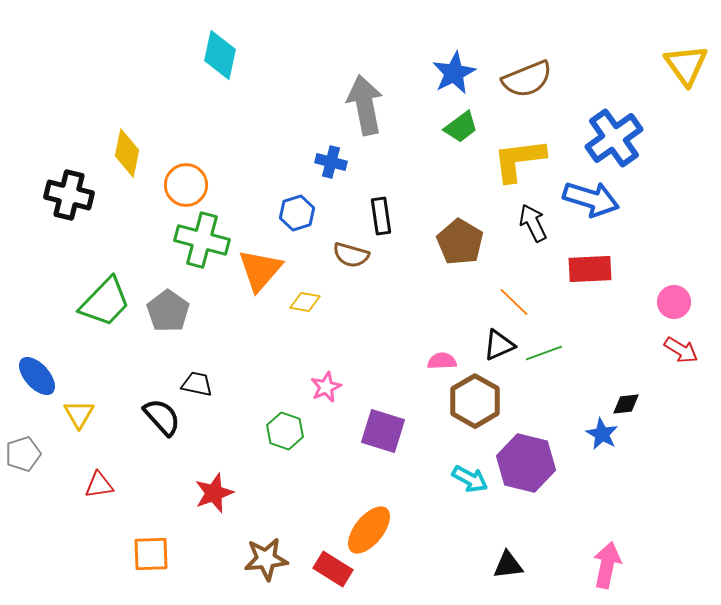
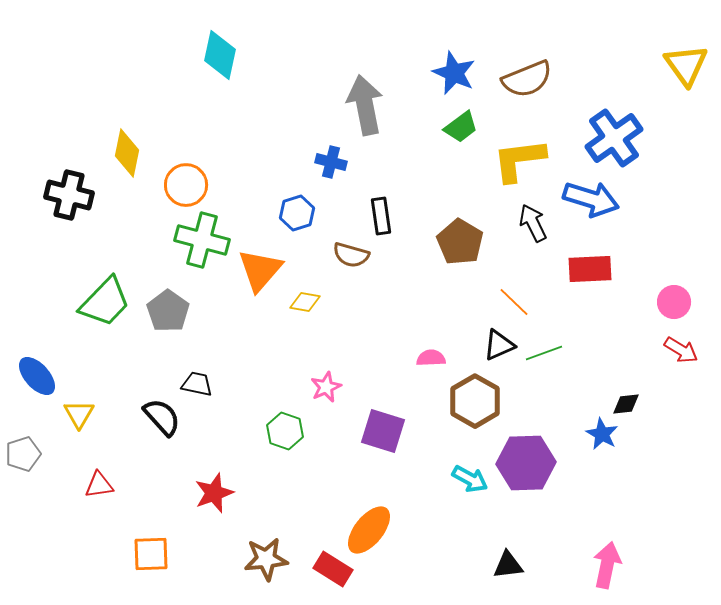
blue star at (454, 73): rotated 21 degrees counterclockwise
pink semicircle at (442, 361): moved 11 px left, 3 px up
purple hexagon at (526, 463): rotated 16 degrees counterclockwise
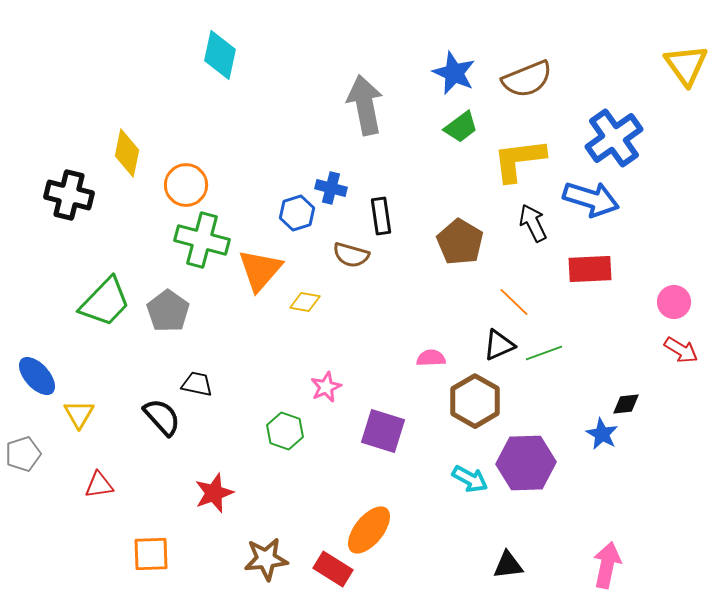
blue cross at (331, 162): moved 26 px down
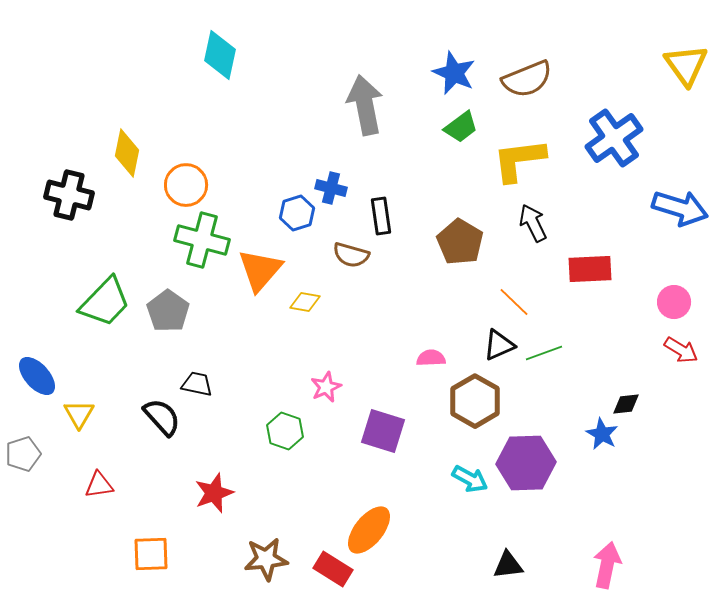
blue arrow at (591, 199): moved 89 px right, 9 px down
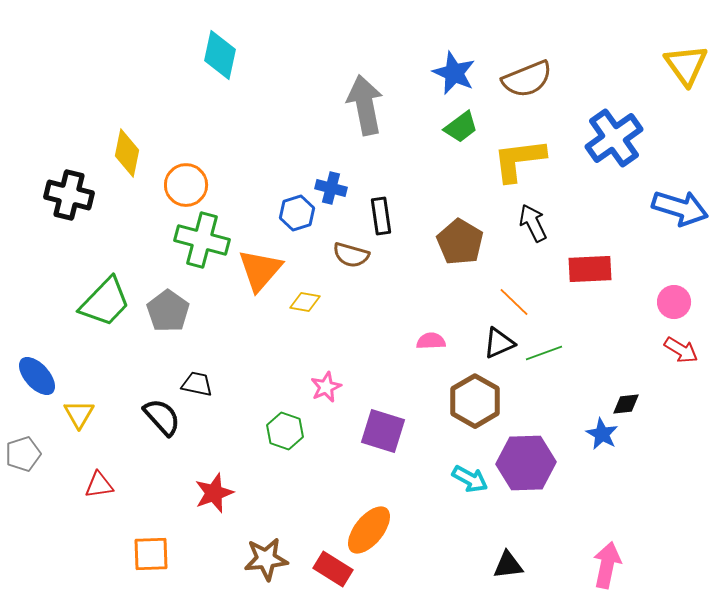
black triangle at (499, 345): moved 2 px up
pink semicircle at (431, 358): moved 17 px up
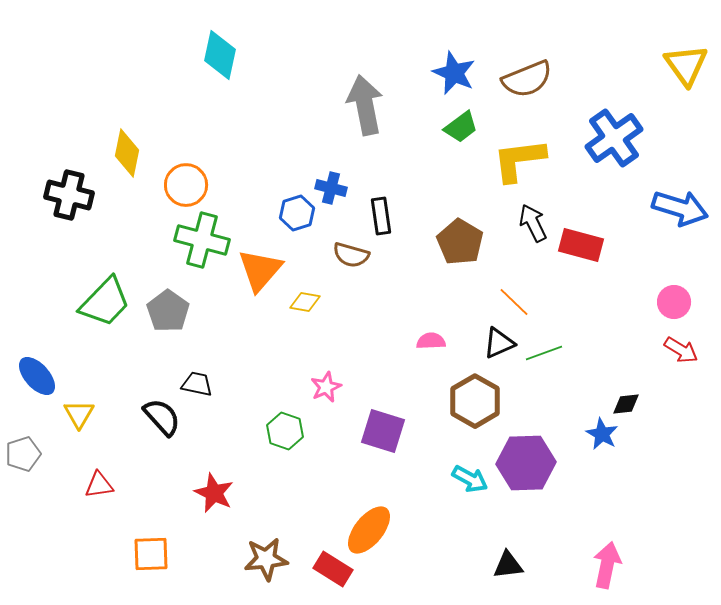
red rectangle at (590, 269): moved 9 px left, 24 px up; rotated 18 degrees clockwise
red star at (214, 493): rotated 27 degrees counterclockwise
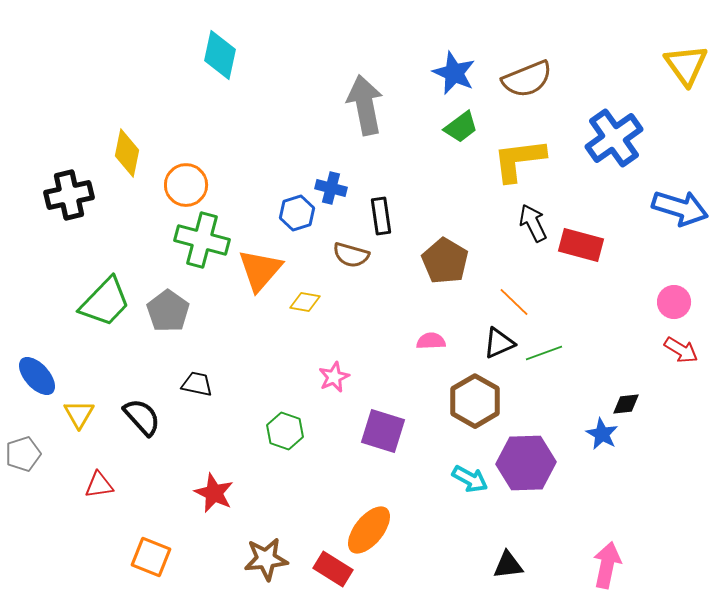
black cross at (69, 195): rotated 27 degrees counterclockwise
brown pentagon at (460, 242): moved 15 px left, 19 px down
pink star at (326, 387): moved 8 px right, 10 px up
black semicircle at (162, 417): moved 20 px left
orange square at (151, 554): moved 3 px down; rotated 24 degrees clockwise
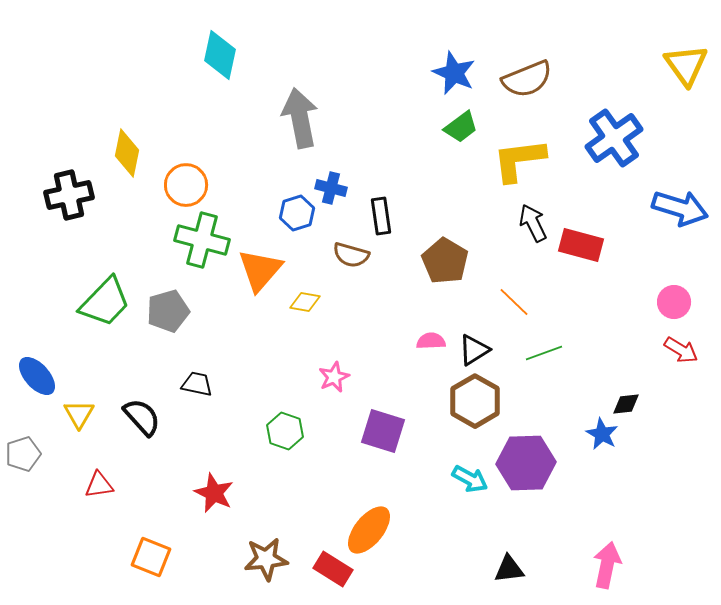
gray arrow at (365, 105): moved 65 px left, 13 px down
gray pentagon at (168, 311): rotated 21 degrees clockwise
black triangle at (499, 343): moved 25 px left, 7 px down; rotated 8 degrees counterclockwise
black triangle at (508, 565): moved 1 px right, 4 px down
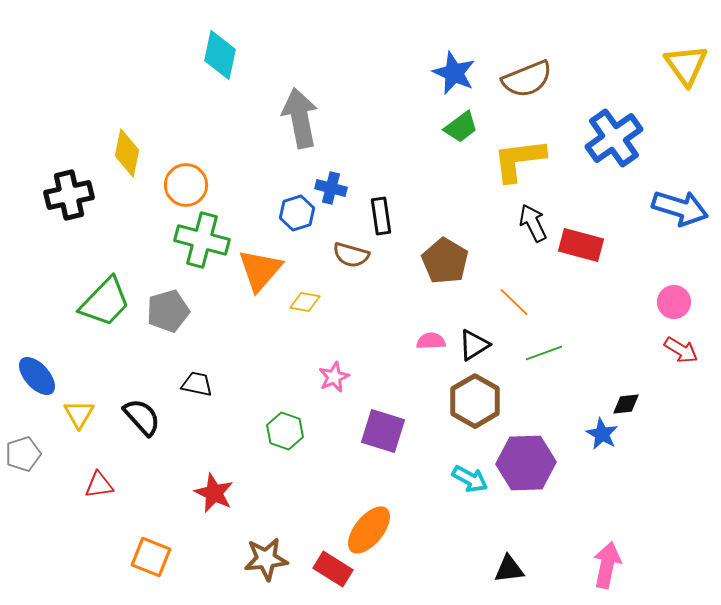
black triangle at (474, 350): moved 5 px up
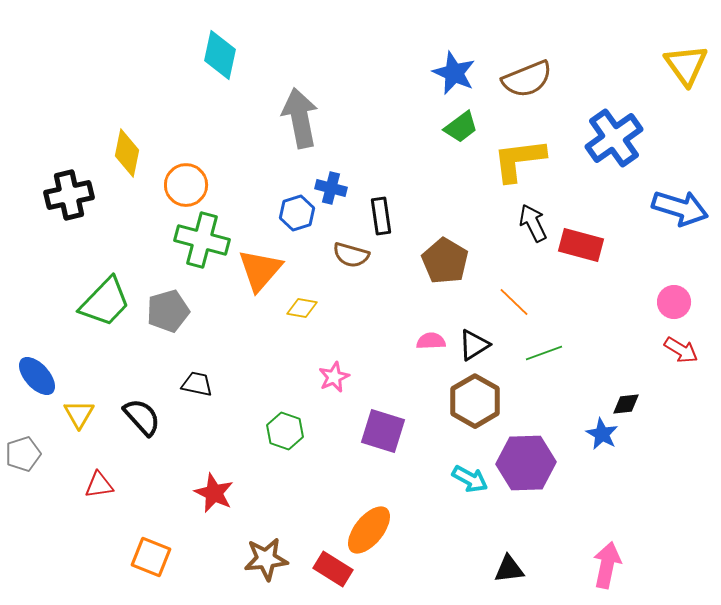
yellow diamond at (305, 302): moved 3 px left, 6 px down
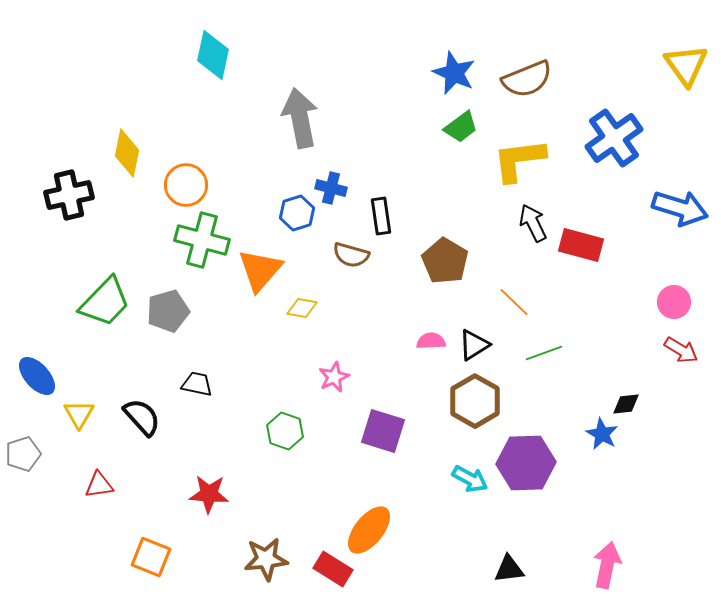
cyan diamond at (220, 55): moved 7 px left
red star at (214, 493): moved 5 px left, 1 px down; rotated 21 degrees counterclockwise
